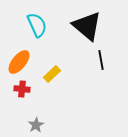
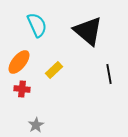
black triangle: moved 1 px right, 5 px down
black line: moved 8 px right, 14 px down
yellow rectangle: moved 2 px right, 4 px up
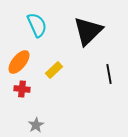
black triangle: rotated 36 degrees clockwise
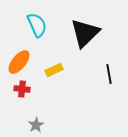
black triangle: moved 3 px left, 2 px down
yellow rectangle: rotated 18 degrees clockwise
